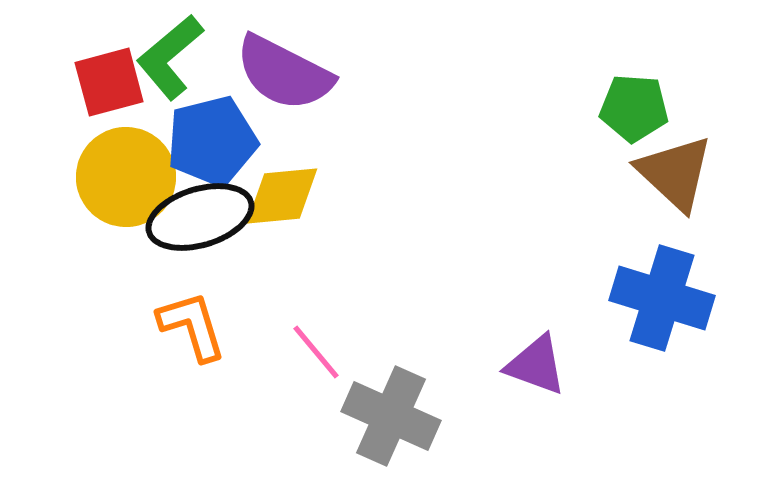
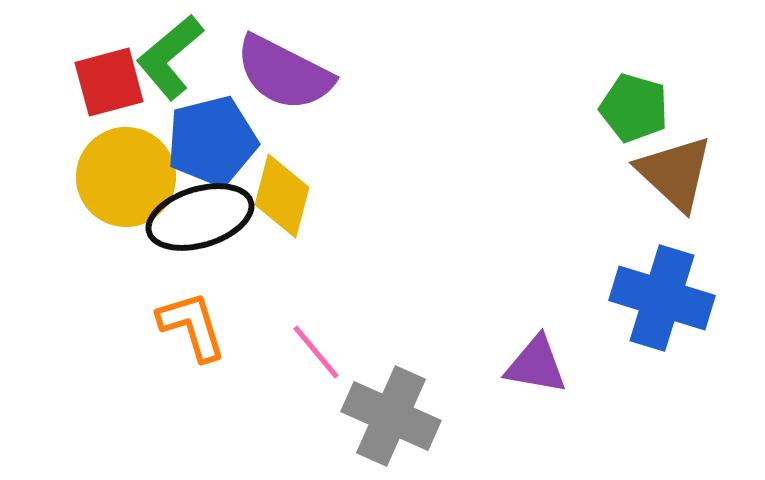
green pentagon: rotated 12 degrees clockwise
yellow diamond: rotated 70 degrees counterclockwise
purple triangle: rotated 10 degrees counterclockwise
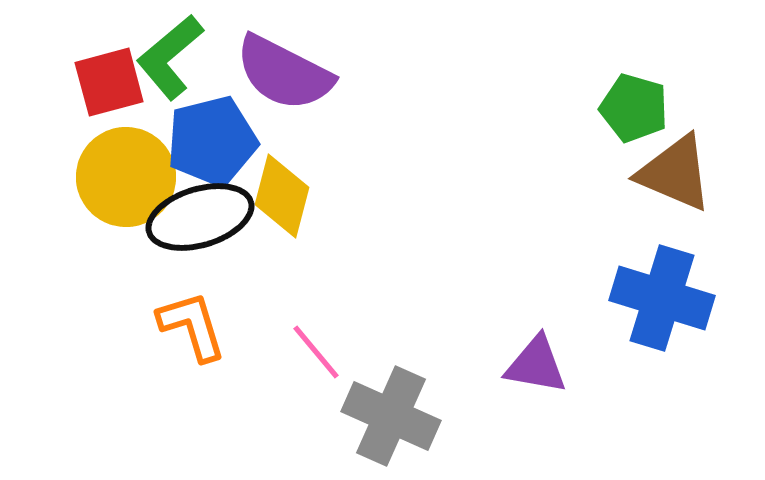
brown triangle: rotated 20 degrees counterclockwise
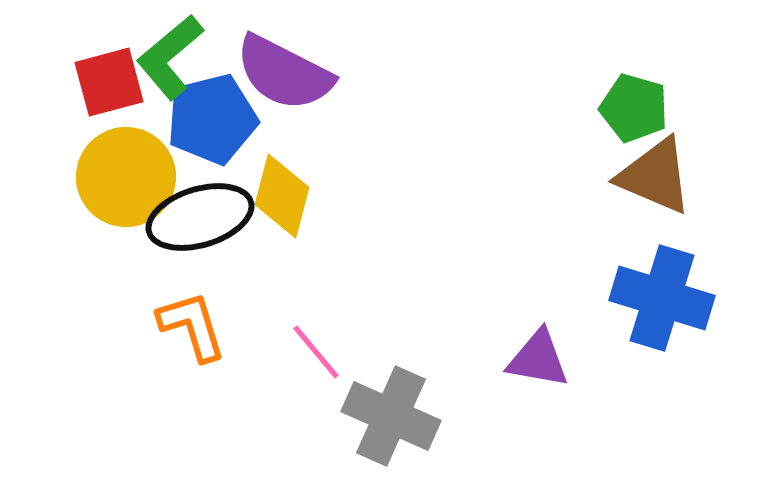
blue pentagon: moved 22 px up
brown triangle: moved 20 px left, 3 px down
purple triangle: moved 2 px right, 6 px up
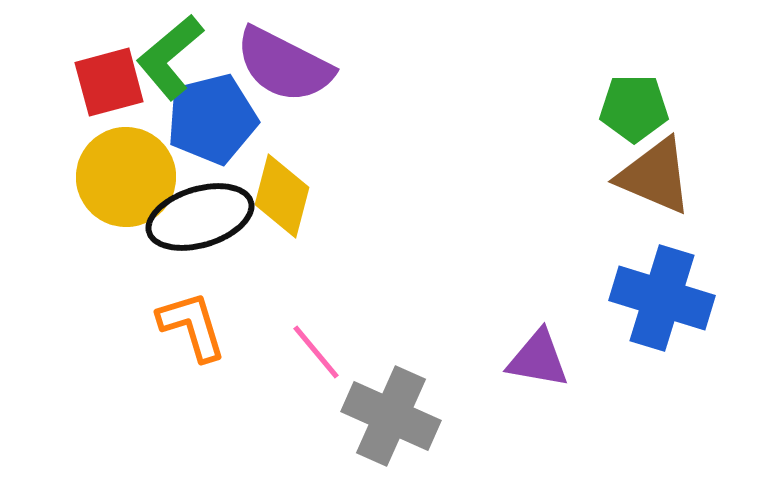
purple semicircle: moved 8 px up
green pentagon: rotated 16 degrees counterclockwise
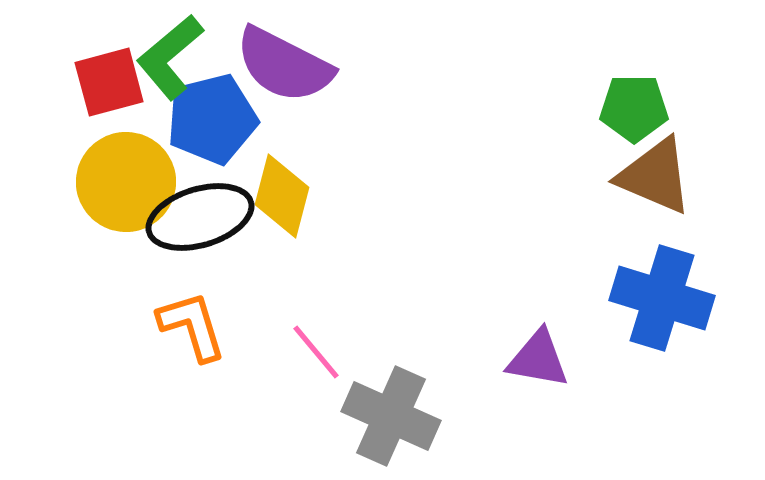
yellow circle: moved 5 px down
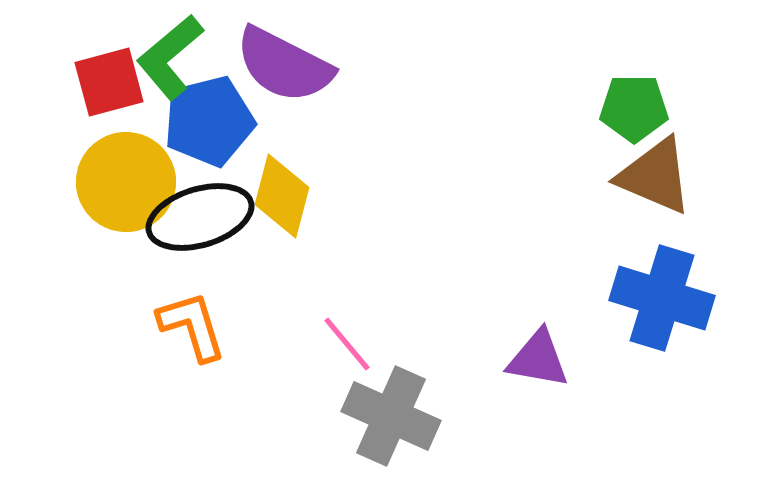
blue pentagon: moved 3 px left, 2 px down
pink line: moved 31 px right, 8 px up
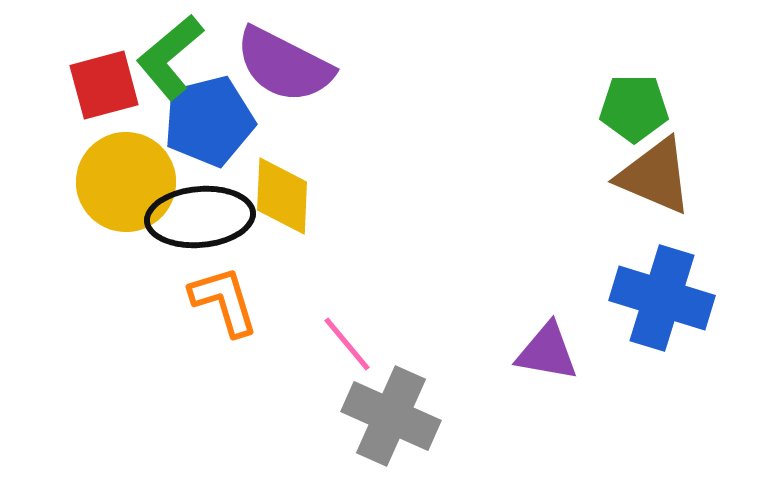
red square: moved 5 px left, 3 px down
yellow diamond: rotated 12 degrees counterclockwise
black ellipse: rotated 12 degrees clockwise
orange L-shape: moved 32 px right, 25 px up
purple triangle: moved 9 px right, 7 px up
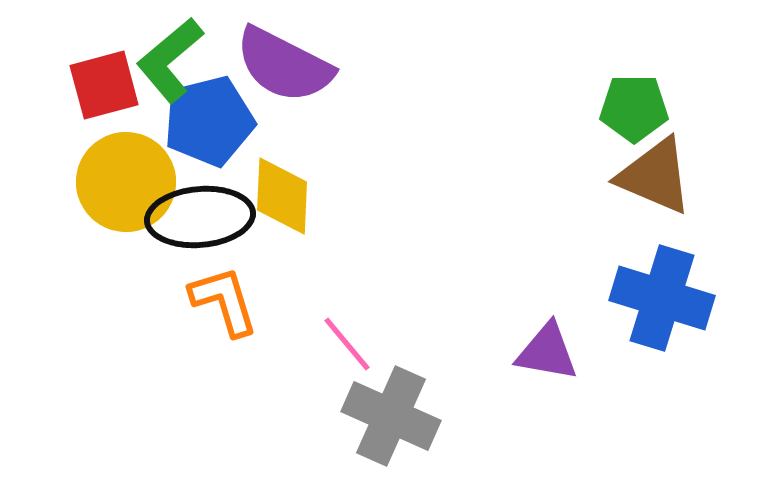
green L-shape: moved 3 px down
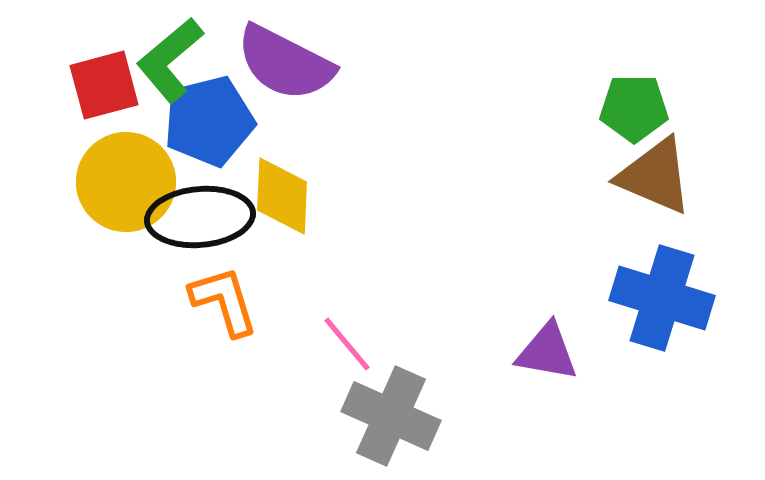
purple semicircle: moved 1 px right, 2 px up
